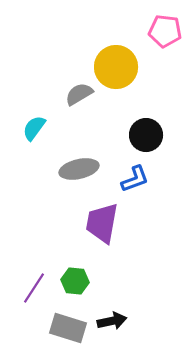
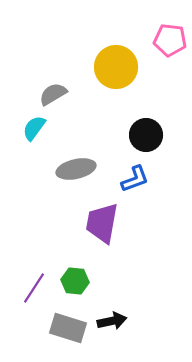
pink pentagon: moved 5 px right, 9 px down
gray semicircle: moved 26 px left
gray ellipse: moved 3 px left
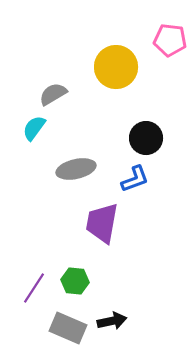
black circle: moved 3 px down
gray rectangle: rotated 6 degrees clockwise
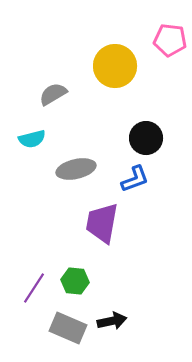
yellow circle: moved 1 px left, 1 px up
cyan semicircle: moved 2 px left, 11 px down; rotated 140 degrees counterclockwise
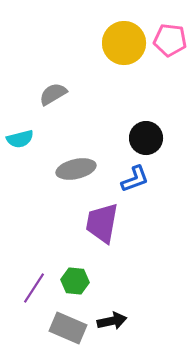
yellow circle: moved 9 px right, 23 px up
cyan semicircle: moved 12 px left
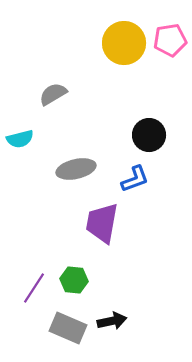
pink pentagon: rotated 16 degrees counterclockwise
black circle: moved 3 px right, 3 px up
green hexagon: moved 1 px left, 1 px up
